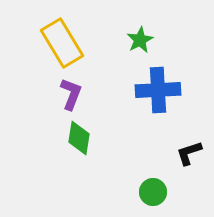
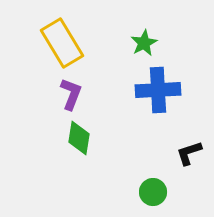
green star: moved 4 px right, 3 px down
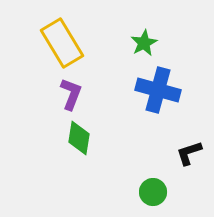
blue cross: rotated 18 degrees clockwise
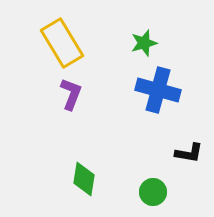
green star: rotated 12 degrees clockwise
green diamond: moved 5 px right, 41 px down
black L-shape: rotated 152 degrees counterclockwise
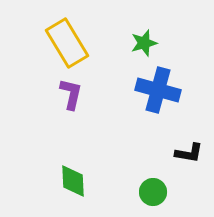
yellow rectangle: moved 5 px right
purple L-shape: rotated 8 degrees counterclockwise
green diamond: moved 11 px left, 2 px down; rotated 12 degrees counterclockwise
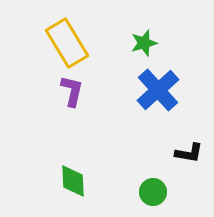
blue cross: rotated 33 degrees clockwise
purple L-shape: moved 1 px right, 3 px up
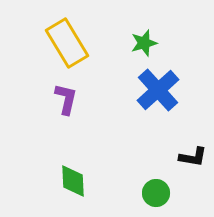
purple L-shape: moved 6 px left, 8 px down
black L-shape: moved 4 px right, 4 px down
green circle: moved 3 px right, 1 px down
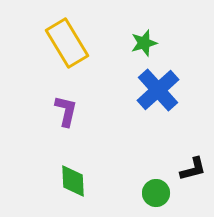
purple L-shape: moved 12 px down
black L-shape: moved 12 px down; rotated 24 degrees counterclockwise
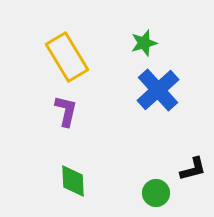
yellow rectangle: moved 14 px down
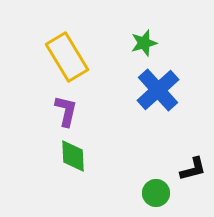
green diamond: moved 25 px up
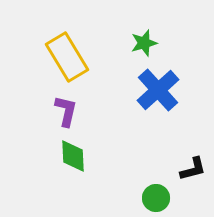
green circle: moved 5 px down
